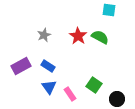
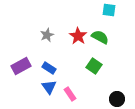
gray star: moved 3 px right
blue rectangle: moved 1 px right, 2 px down
green square: moved 19 px up
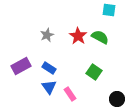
green square: moved 6 px down
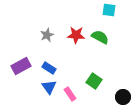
red star: moved 2 px left, 1 px up; rotated 30 degrees counterclockwise
green square: moved 9 px down
black circle: moved 6 px right, 2 px up
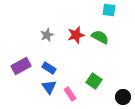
red star: rotated 18 degrees counterclockwise
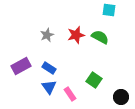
green square: moved 1 px up
black circle: moved 2 px left
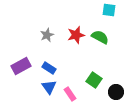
black circle: moved 5 px left, 5 px up
